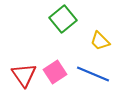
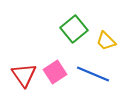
green square: moved 11 px right, 10 px down
yellow trapezoid: moved 6 px right
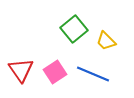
red triangle: moved 3 px left, 5 px up
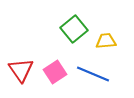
yellow trapezoid: rotated 130 degrees clockwise
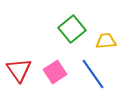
green square: moved 2 px left
red triangle: moved 2 px left
blue line: rotated 32 degrees clockwise
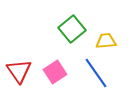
red triangle: moved 1 px down
blue line: moved 3 px right, 1 px up
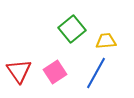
blue line: rotated 64 degrees clockwise
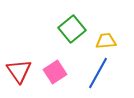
blue line: moved 2 px right
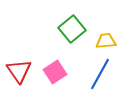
blue line: moved 2 px right, 1 px down
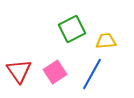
green square: rotated 12 degrees clockwise
blue line: moved 8 px left
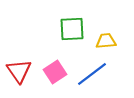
green square: rotated 24 degrees clockwise
blue line: rotated 24 degrees clockwise
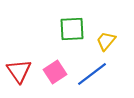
yellow trapezoid: rotated 45 degrees counterclockwise
